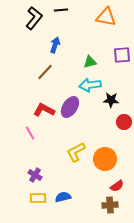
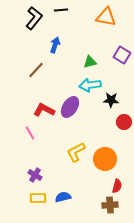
purple square: rotated 36 degrees clockwise
brown line: moved 9 px left, 2 px up
red semicircle: rotated 40 degrees counterclockwise
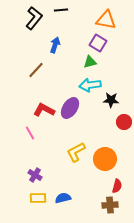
orange triangle: moved 3 px down
purple square: moved 24 px left, 12 px up
purple ellipse: moved 1 px down
blue semicircle: moved 1 px down
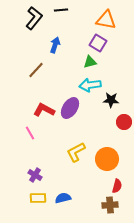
orange circle: moved 2 px right
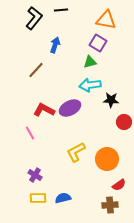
purple ellipse: rotated 30 degrees clockwise
red semicircle: moved 2 px right, 1 px up; rotated 40 degrees clockwise
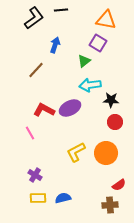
black L-shape: rotated 15 degrees clockwise
green triangle: moved 6 px left, 1 px up; rotated 24 degrees counterclockwise
red circle: moved 9 px left
orange circle: moved 1 px left, 6 px up
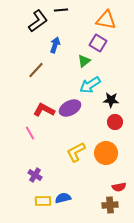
black L-shape: moved 4 px right, 3 px down
cyan arrow: rotated 25 degrees counterclockwise
red semicircle: moved 2 px down; rotated 24 degrees clockwise
yellow rectangle: moved 5 px right, 3 px down
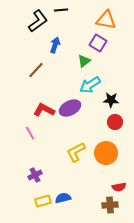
purple cross: rotated 32 degrees clockwise
yellow rectangle: rotated 14 degrees counterclockwise
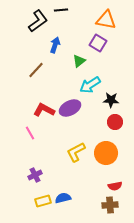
green triangle: moved 5 px left
red semicircle: moved 4 px left, 1 px up
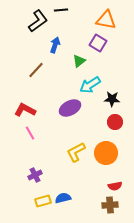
black star: moved 1 px right, 1 px up
red L-shape: moved 19 px left
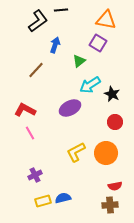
black star: moved 5 px up; rotated 21 degrees clockwise
